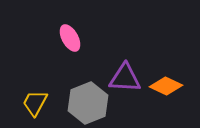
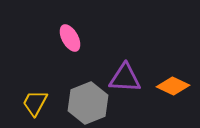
orange diamond: moved 7 px right
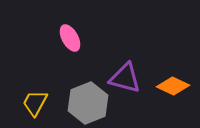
purple triangle: rotated 12 degrees clockwise
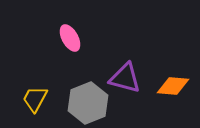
orange diamond: rotated 20 degrees counterclockwise
yellow trapezoid: moved 4 px up
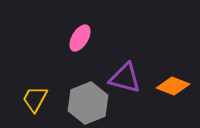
pink ellipse: moved 10 px right; rotated 60 degrees clockwise
orange diamond: rotated 16 degrees clockwise
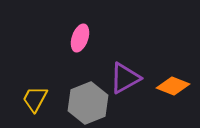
pink ellipse: rotated 12 degrees counterclockwise
purple triangle: rotated 44 degrees counterclockwise
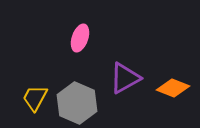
orange diamond: moved 2 px down
yellow trapezoid: moved 1 px up
gray hexagon: moved 11 px left; rotated 15 degrees counterclockwise
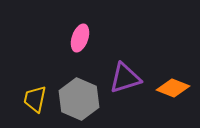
purple triangle: rotated 12 degrees clockwise
yellow trapezoid: moved 1 px down; rotated 16 degrees counterclockwise
gray hexagon: moved 2 px right, 4 px up
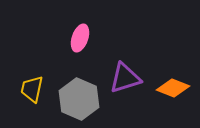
yellow trapezoid: moved 3 px left, 10 px up
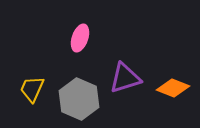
yellow trapezoid: rotated 12 degrees clockwise
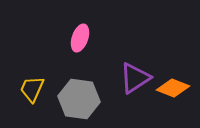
purple triangle: moved 10 px right; rotated 16 degrees counterclockwise
gray hexagon: rotated 15 degrees counterclockwise
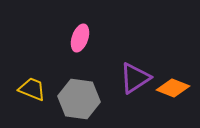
yellow trapezoid: rotated 88 degrees clockwise
